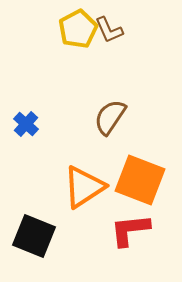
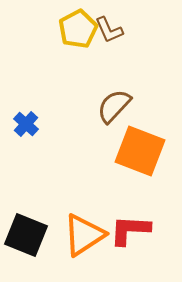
brown semicircle: moved 4 px right, 11 px up; rotated 9 degrees clockwise
orange square: moved 29 px up
orange triangle: moved 48 px down
red L-shape: rotated 9 degrees clockwise
black square: moved 8 px left, 1 px up
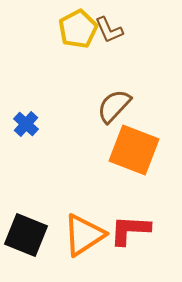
orange square: moved 6 px left, 1 px up
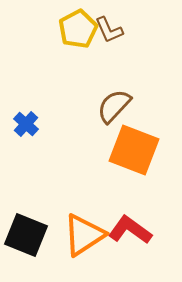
red L-shape: rotated 33 degrees clockwise
